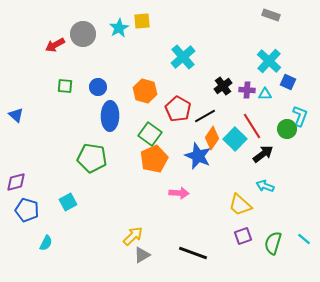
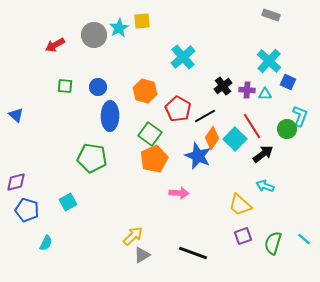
gray circle at (83, 34): moved 11 px right, 1 px down
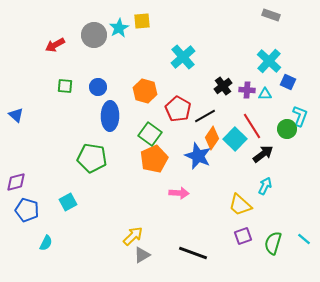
cyan arrow at (265, 186): rotated 96 degrees clockwise
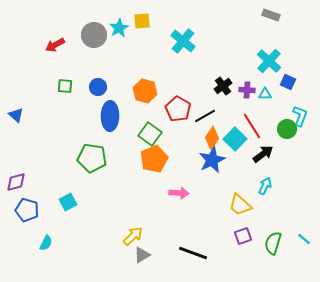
cyan cross at (183, 57): moved 16 px up; rotated 10 degrees counterclockwise
blue star at (198, 156): moved 14 px right, 4 px down; rotated 24 degrees clockwise
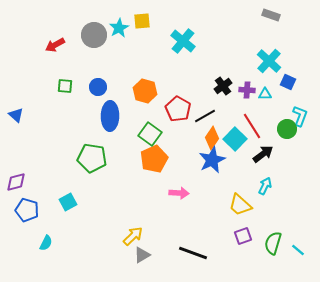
cyan line at (304, 239): moved 6 px left, 11 px down
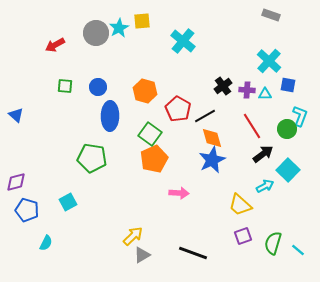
gray circle at (94, 35): moved 2 px right, 2 px up
blue square at (288, 82): moved 3 px down; rotated 14 degrees counterclockwise
orange diamond at (212, 138): rotated 50 degrees counterclockwise
cyan square at (235, 139): moved 53 px right, 31 px down
cyan arrow at (265, 186): rotated 36 degrees clockwise
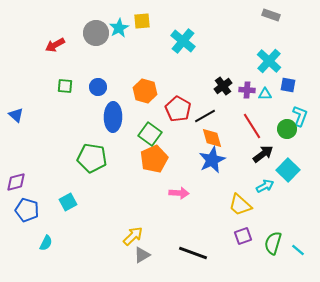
blue ellipse at (110, 116): moved 3 px right, 1 px down
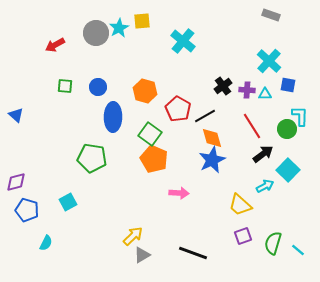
cyan L-shape at (300, 116): rotated 20 degrees counterclockwise
orange pentagon at (154, 159): rotated 24 degrees counterclockwise
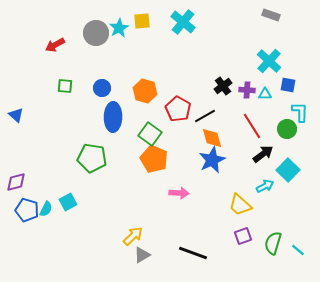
cyan cross at (183, 41): moved 19 px up
blue circle at (98, 87): moved 4 px right, 1 px down
cyan L-shape at (300, 116): moved 4 px up
cyan semicircle at (46, 243): moved 34 px up
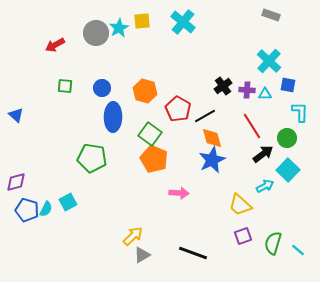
green circle at (287, 129): moved 9 px down
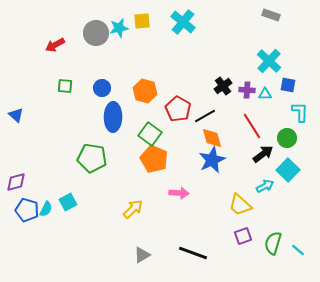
cyan star at (119, 28): rotated 18 degrees clockwise
yellow arrow at (133, 236): moved 27 px up
